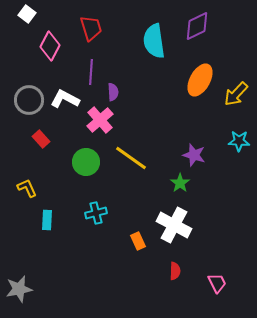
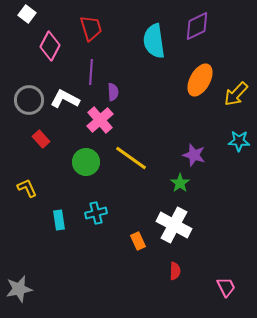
cyan rectangle: moved 12 px right; rotated 12 degrees counterclockwise
pink trapezoid: moved 9 px right, 4 px down
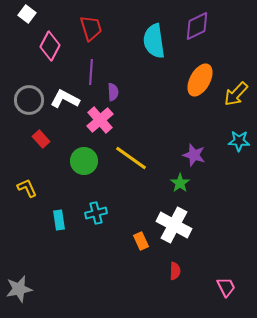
green circle: moved 2 px left, 1 px up
orange rectangle: moved 3 px right
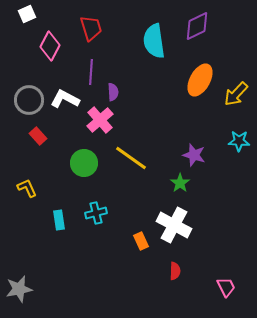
white square: rotated 30 degrees clockwise
red rectangle: moved 3 px left, 3 px up
green circle: moved 2 px down
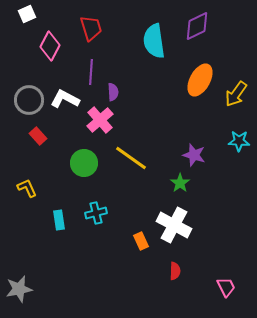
yellow arrow: rotated 8 degrees counterclockwise
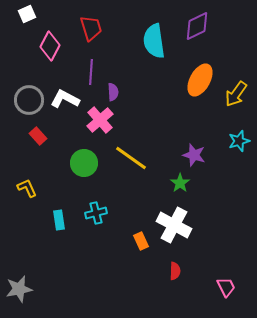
cyan star: rotated 20 degrees counterclockwise
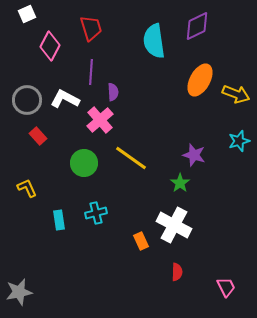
yellow arrow: rotated 104 degrees counterclockwise
gray circle: moved 2 px left
red semicircle: moved 2 px right, 1 px down
gray star: moved 3 px down
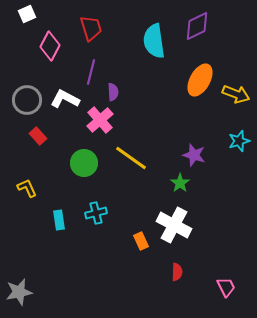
purple line: rotated 10 degrees clockwise
